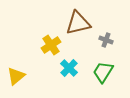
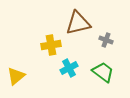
yellow cross: rotated 24 degrees clockwise
cyan cross: rotated 18 degrees clockwise
green trapezoid: rotated 95 degrees clockwise
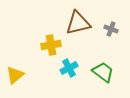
gray cross: moved 5 px right, 11 px up
yellow triangle: moved 1 px left, 1 px up
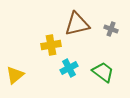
brown triangle: moved 1 px left, 1 px down
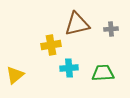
gray cross: rotated 24 degrees counterclockwise
cyan cross: rotated 24 degrees clockwise
green trapezoid: moved 1 px down; rotated 40 degrees counterclockwise
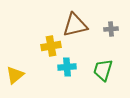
brown triangle: moved 2 px left, 1 px down
yellow cross: moved 1 px down
cyan cross: moved 2 px left, 1 px up
green trapezoid: moved 3 px up; rotated 70 degrees counterclockwise
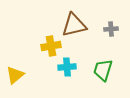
brown triangle: moved 1 px left
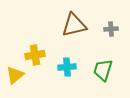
yellow cross: moved 16 px left, 9 px down
